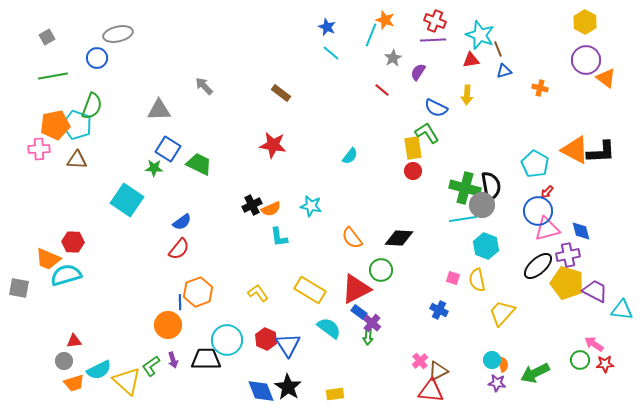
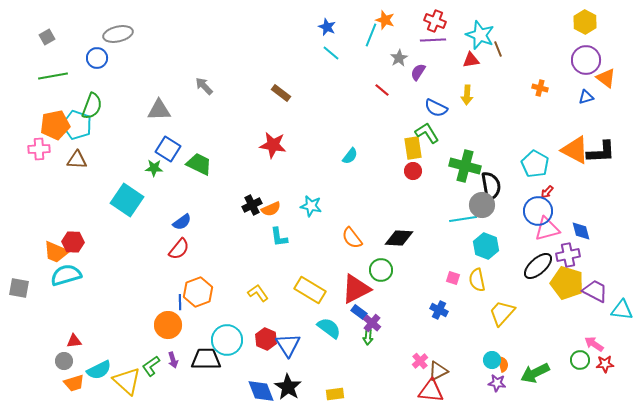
gray star at (393, 58): moved 6 px right
blue triangle at (504, 71): moved 82 px right, 26 px down
green cross at (465, 188): moved 22 px up
orange trapezoid at (48, 259): moved 8 px right, 7 px up
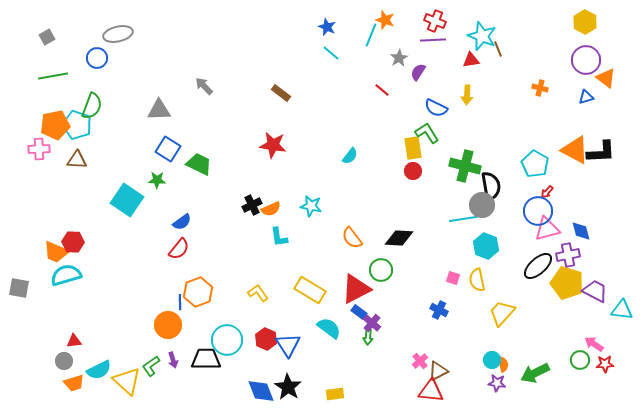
cyan star at (480, 35): moved 2 px right, 1 px down
green star at (154, 168): moved 3 px right, 12 px down
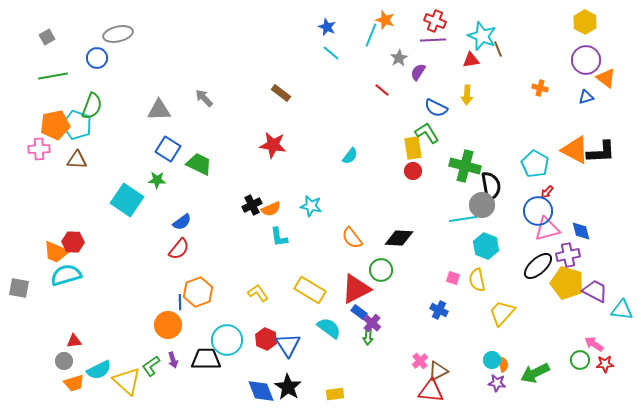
gray arrow at (204, 86): moved 12 px down
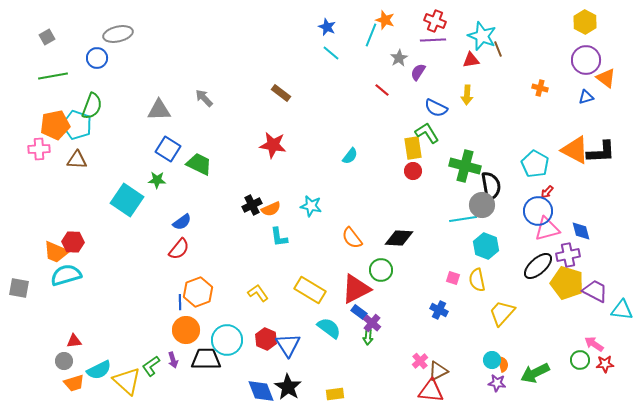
orange circle at (168, 325): moved 18 px right, 5 px down
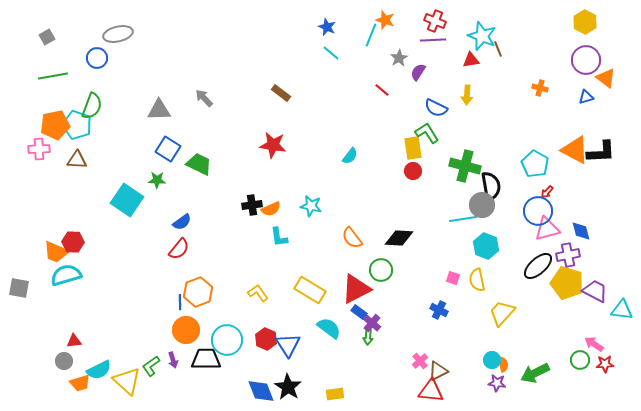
black cross at (252, 205): rotated 18 degrees clockwise
orange trapezoid at (74, 383): moved 6 px right
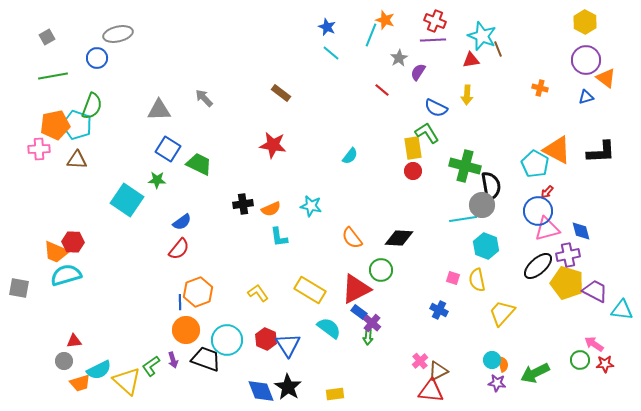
orange triangle at (575, 150): moved 18 px left
black cross at (252, 205): moved 9 px left, 1 px up
black trapezoid at (206, 359): rotated 20 degrees clockwise
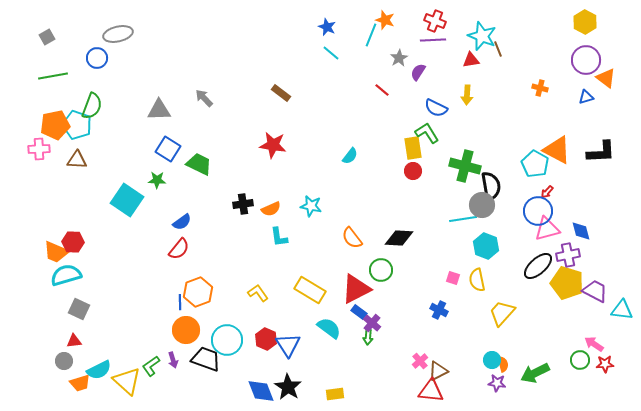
gray square at (19, 288): moved 60 px right, 21 px down; rotated 15 degrees clockwise
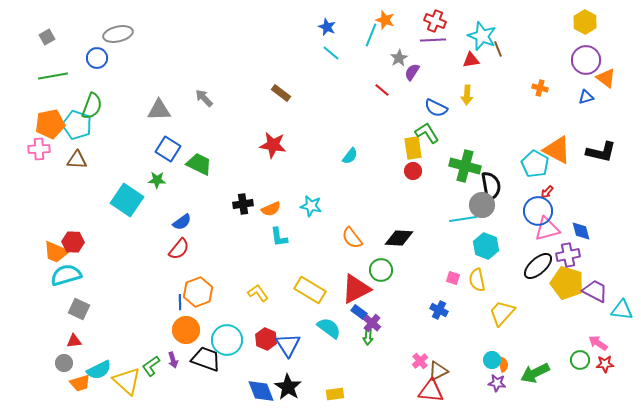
purple semicircle at (418, 72): moved 6 px left
orange pentagon at (55, 125): moved 5 px left, 1 px up
black L-shape at (601, 152): rotated 16 degrees clockwise
pink arrow at (594, 344): moved 4 px right, 1 px up
gray circle at (64, 361): moved 2 px down
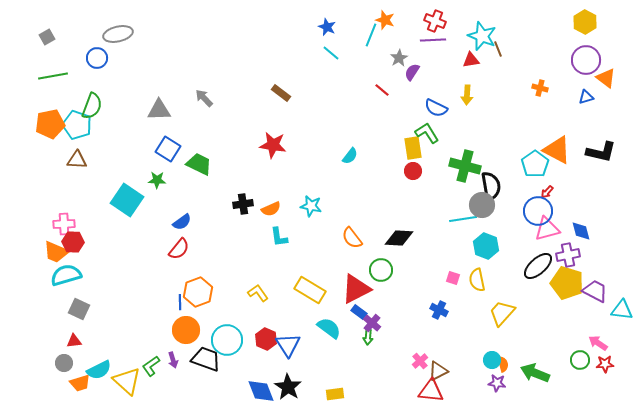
pink cross at (39, 149): moved 25 px right, 75 px down
cyan pentagon at (535, 164): rotated 8 degrees clockwise
green arrow at (535, 373): rotated 48 degrees clockwise
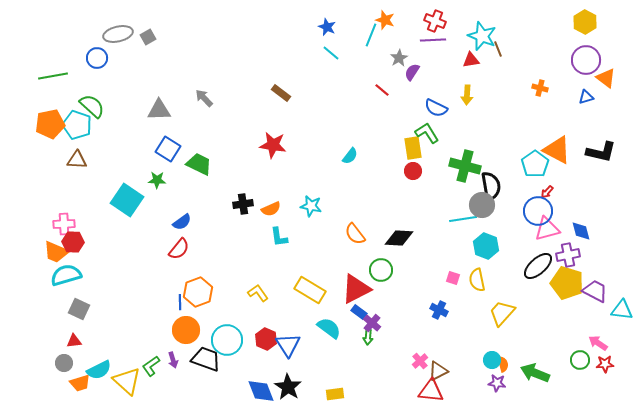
gray square at (47, 37): moved 101 px right
green semicircle at (92, 106): rotated 68 degrees counterclockwise
orange semicircle at (352, 238): moved 3 px right, 4 px up
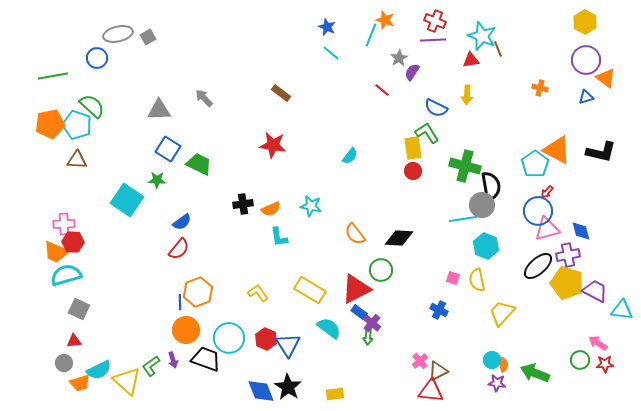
cyan circle at (227, 340): moved 2 px right, 2 px up
